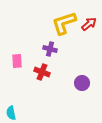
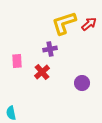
purple cross: rotated 24 degrees counterclockwise
red cross: rotated 28 degrees clockwise
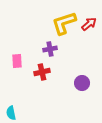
red cross: rotated 28 degrees clockwise
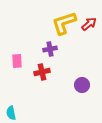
purple circle: moved 2 px down
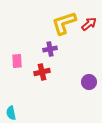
purple circle: moved 7 px right, 3 px up
